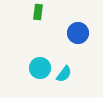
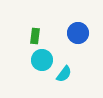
green rectangle: moved 3 px left, 24 px down
cyan circle: moved 2 px right, 8 px up
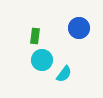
blue circle: moved 1 px right, 5 px up
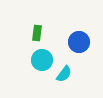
blue circle: moved 14 px down
green rectangle: moved 2 px right, 3 px up
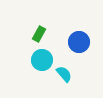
green rectangle: moved 2 px right, 1 px down; rotated 21 degrees clockwise
cyan semicircle: rotated 78 degrees counterclockwise
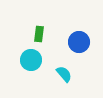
green rectangle: rotated 21 degrees counterclockwise
cyan circle: moved 11 px left
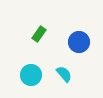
green rectangle: rotated 28 degrees clockwise
cyan circle: moved 15 px down
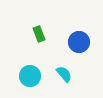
green rectangle: rotated 56 degrees counterclockwise
cyan circle: moved 1 px left, 1 px down
